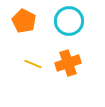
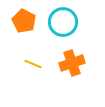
cyan circle: moved 6 px left, 1 px down
orange cross: moved 4 px right
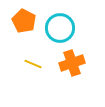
cyan circle: moved 3 px left, 6 px down
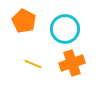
cyan circle: moved 5 px right, 1 px down
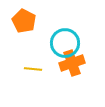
cyan circle: moved 14 px down
yellow line: moved 5 px down; rotated 18 degrees counterclockwise
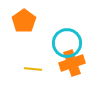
orange pentagon: rotated 10 degrees clockwise
cyan circle: moved 2 px right
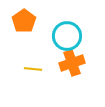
cyan circle: moved 7 px up
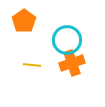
cyan circle: moved 4 px down
yellow line: moved 1 px left, 4 px up
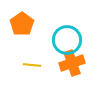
orange pentagon: moved 2 px left, 3 px down
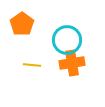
orange cross: rotated 10 degrees clockwise
